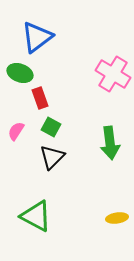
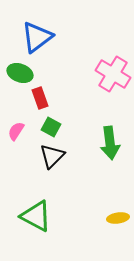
black triangle: moved 1 px up
yellow ellipse: moved 1 px right
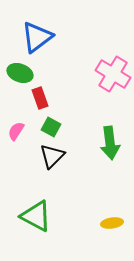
yellow ellipse: moved 6 px left, 5 px down
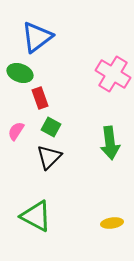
black triangle: moved 3 px left, 1 px down
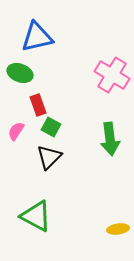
blue triangle: rotated 24 degrees clockwise
pink cross: moved 1 px left, 1 px down
red rectangle: moved 2 px left, 7 px down
green arrow: moved 4 px up
yellow ellipse: moved 6 px right, 6 px down
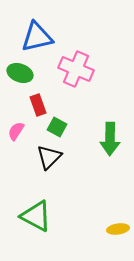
pink cross: moved 36 px left, 6 px up; rotated 8 degrees counterclockwise
green square: moved 6 px right
green arrow: rotated 8 degrees clockwise
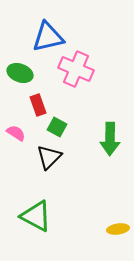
blue triangle: moved 11 px right
pink semicircle: moved 2 px down; rotated 90 degrees clockwise
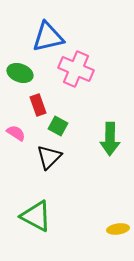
green square: moved 1 px right, 1 px up
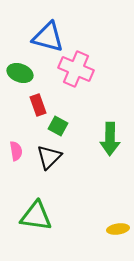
blue triangle: rotated 28 degrees clockwise
pink semicircle: moved 18 px down; rotated 48 degrees clockwise
green triangle: rotated 20 degrees counterclockwise
